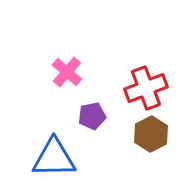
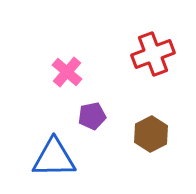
red cross: moved 7 px right, 34 px up
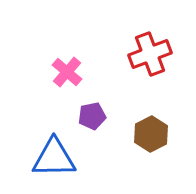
red cross: moved 3 px left
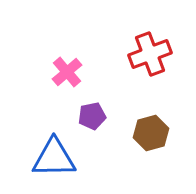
pink cross: rotated 8 degrees clockwise
brown hexagon: moved 1 px up; rotated 12 degrees clockwise
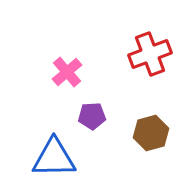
purple pentagon: rotated 8 degrees clockwise
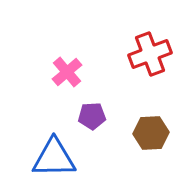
brown hexagon: rotated 12 degrees clockwise
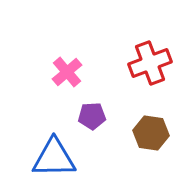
red cross: moved 9 px down
brown hexagon: rotated 12 degrees clockwise
